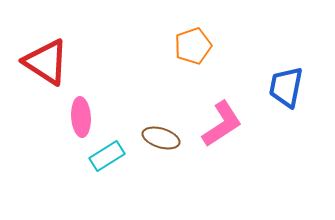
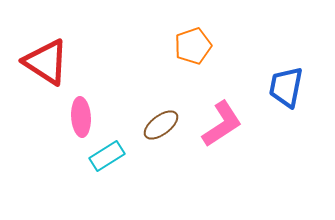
brown ellipse: moved 13 px up; rotated 54 degrees counterclockwise
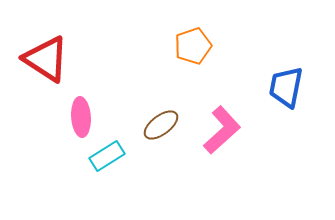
red triangle: moved 3 px up
pink L-shape: moved 6 px down; rotated 9 degrees counterclockwise
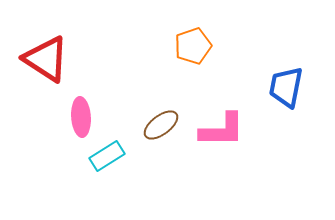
pink L-shape: rotated 42 degrees clockwise
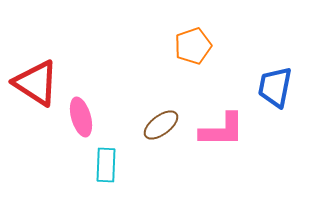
red triangle: moved 10 px left, 24 px down
blue trapezoid: moved 11 px left
pink ellipse: rotated 12 degrees counterclockwise
cyan rectangle: moved 1 px left, 9 px down; rotated 56 degrees counterclockwise
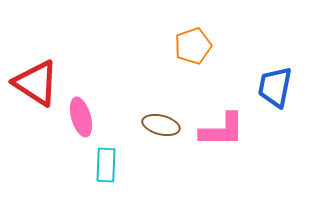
brown ellipse: rotated 51 degrees clockwise
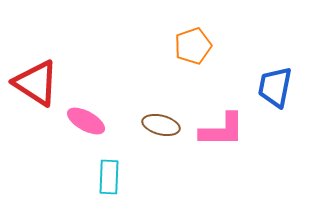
pink ellipse: moved 5 px right, 4 px down; rotated 45 degrees counterclockwise
cyan rectangle: moved 3 px right, 12 px down
